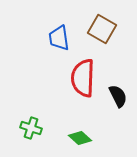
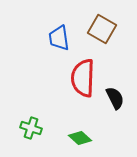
black semicircle: moved 3 px left, 2 px down
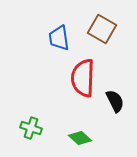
black semicircle: moved 3 px down
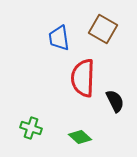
brown square: moved 1 px right
green diamond: moved 1 px up
